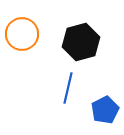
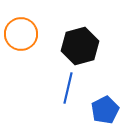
orange circle: moved 1 px left
black hexagon: moved 1 px left, 4 px down
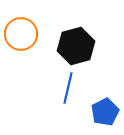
black hexagon: moved 4 px left
blue pentagon: moved 2 px down
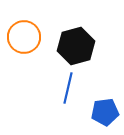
orange circle: moved 3 px right, 3 px down
blue pentagon: rotated 20 degrees clockwise
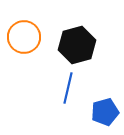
black hexagon: moved 1 px right, 1 px up
blue pentagon: rotated 8 degrees counterclockwise
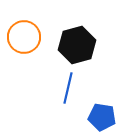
blue pentagon: moved 3 px left, 5 px down; rotated 24 degrees clockwise
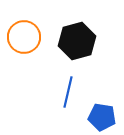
black hexagon: moved 4 px up
blue line: moved 4 px down
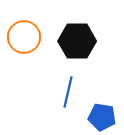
black hexagon: rotated 15 degrees clockwise
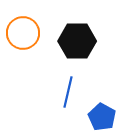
orange circle: moved 1 px left, 4 px up
blue pentagon: rotated 20 degrees clockwise
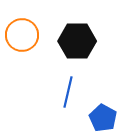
orange circle: moved 1 px left, 2 px down
blue pentagon: moved 1 px right, 1 px down
